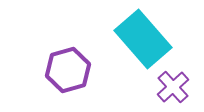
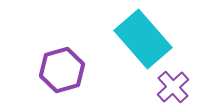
purple hexagon: moved 6 px left
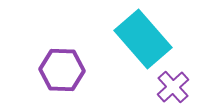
purple hexagon: rotated 18 degrees clockwise
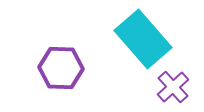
purple hexagon: moved 1 px left, 2 px up
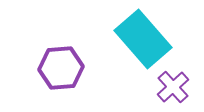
purple hexagon: rotated 6 degrees counterclockwise
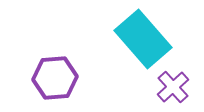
purple hexagon: moved 6 px left, 10 px down
